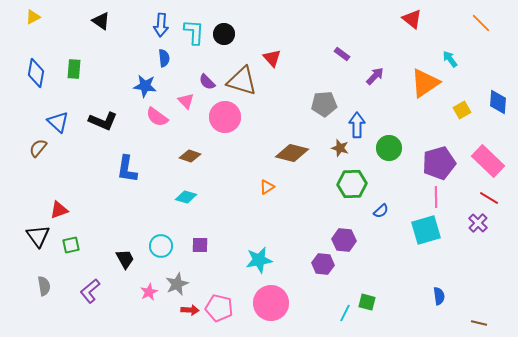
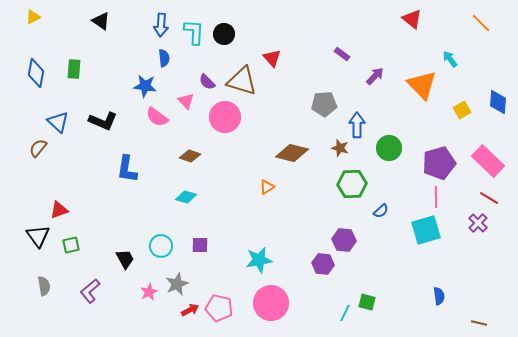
orange triangle at (425, 83): moved 3 px left, 2 px down; rotated 40 degrees counterclockwise
red arrow at (190, 310): rotated 30 degrees counterclockwise
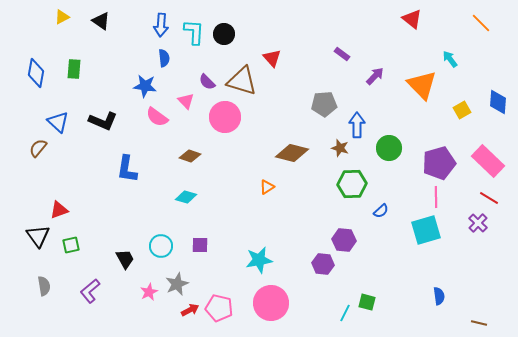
yellow triangle at (33, 17): moved 29 px right
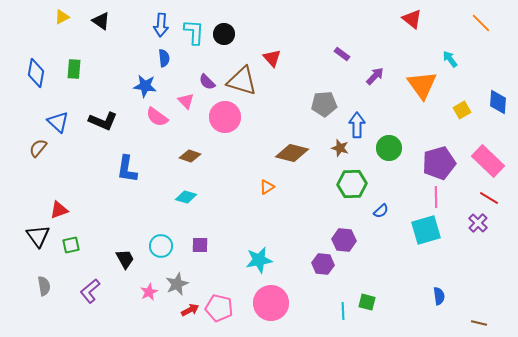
orange triangle at (422, 85): rotated 8 degrees clockwise
cyan line at (345, 313): moved 2 px left, 2 px up; rotated 30 degrees counterclockwise
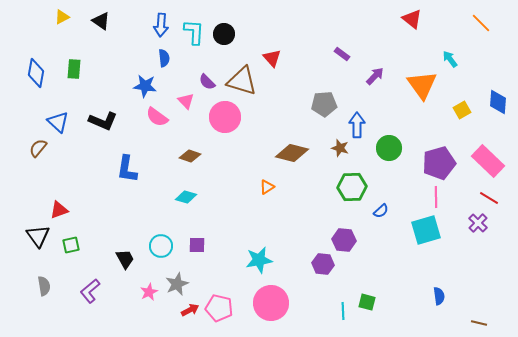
green hexagon at (352, 184): moved 3 px down
purple square at (200, 245): moved 3 px left
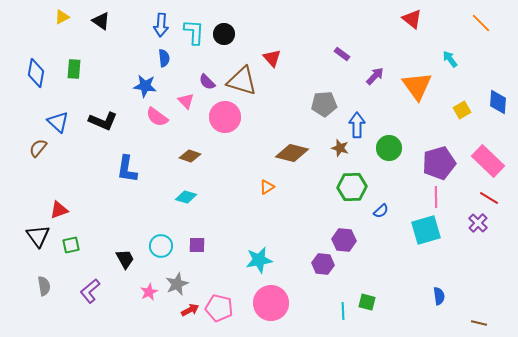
orange triangle at (422, 85): moved 5 px left, 1 px down
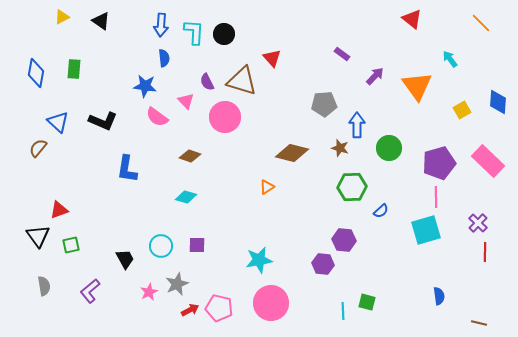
purple semicircle at (207, 82): rotated 18 degrees clockwise
red line at (489, 198): moved 4 px left, 54 px down; rotated 60 degrees clockwise
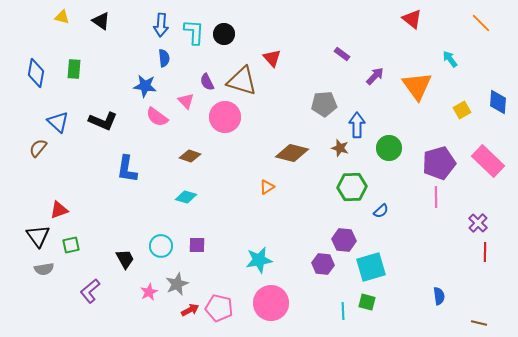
yellow triangle at (62, 17): rotated 42 degrees clockwise
cyan square at (426, 230): moved 55 px left, 37 px down
gray semicircle at (44, 286): moved 17 px up; rotated 90 degrees clockwise
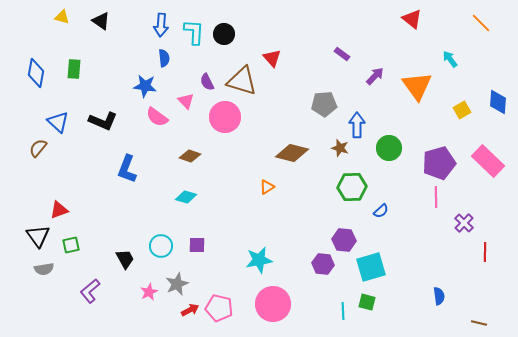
blue L-shape at (127, 169): rotated 12 degrees clockwise
purple cross at (478, 223): moved 14 px left
pink circle at (271, 303): moved 2 px right, 1 px down
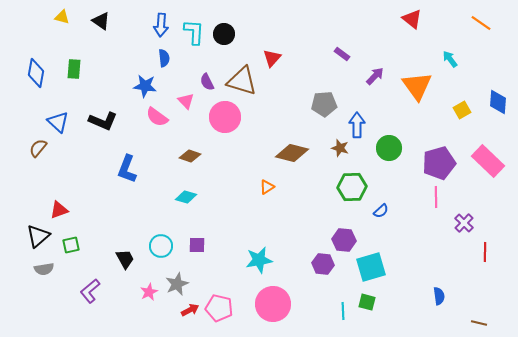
orange line at (481, 23): rotated 10 degrees counterclockwise
red triangle at (272, 58): rotated 24 degrees clockwise
black triangle at (38, 236): rotated 25 degrees clockwise
